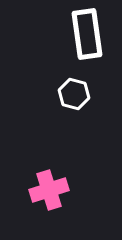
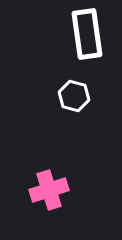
white hexagon: moved 2 px down
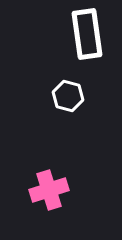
white hexagon: moved 6 px left
